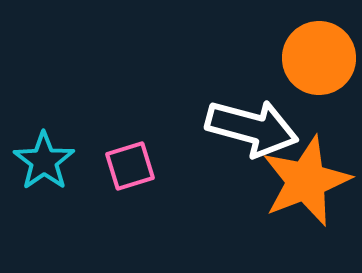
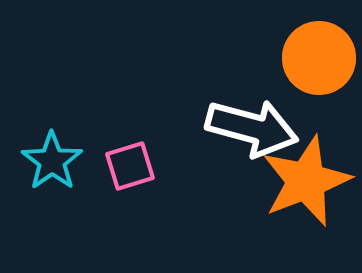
cyan star: moved 8 px right
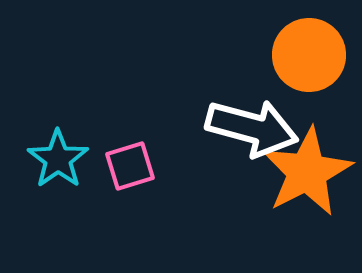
orange circle: moved 10 px left, 3 px up
cyan star: moved 6 px right, 2 px up
orange star: moved 1 px right, 9 px up; rotated 6 degrees counterclockwise
